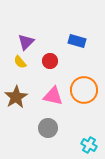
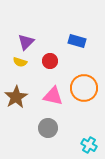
yellow semicircle: rotated 32 degrees counterclockwise
orange circle: moved 2 px up
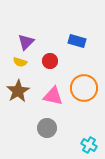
brown star: moved 2 px right, 6 px up
gray circle: moved 1 px left
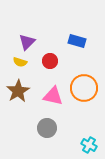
purple triangle: moved 1 px right
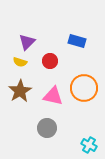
brown star: moved 2 px right
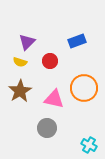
blue rectangle: rotated 36 degrees counterclockwise
pink triangle: moved 1 px right, 3 px down
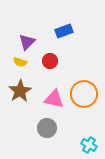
blue rectangle: moved 13 px left, 10 px up
orange circle: moved 6 px down
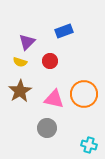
cyan cross: rotated 14 degrees counterclockwise
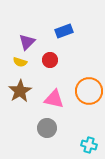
red circle: moved 1 px up
orange circle: moved 5 px right, 3 px up
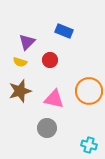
blue rectangle: rotated 42 degrees clockwise
brown star: rotated 15 degrees clockwise
